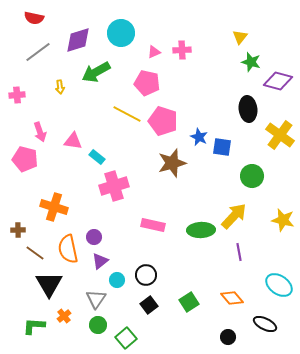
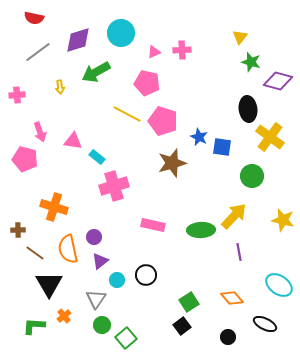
yellow cross at (280, 135): moved 10 px left, 2 px down
black square at (149, 305): moved 33 px right, 21 px down
green circle at (98, 325): moved 4 px right
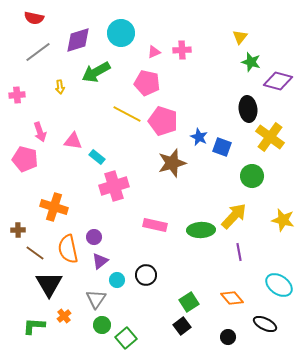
blue square at (222, 147): rotated 12 degrees clockwise
pink rectangle at (153, 225): moved 2 px right
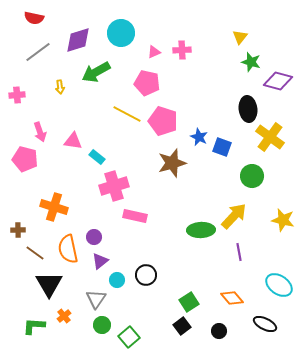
pink rectangle at (155, 225): moved 20 px left, 9 px up
black circle at (228, 337): moved 9 px left, 6 px up
green square at (126, 338): moved 3 px right, 1 px up
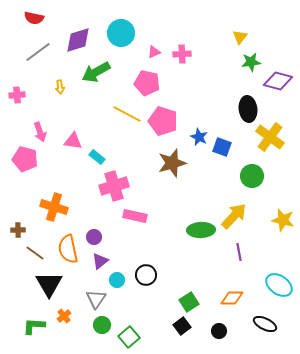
pink cross at (182, 50): moved 4 px down
green star at (251, 62): rotated 24 degrees counterclockwise
orange diamond at (232, 298): rotated 50 degrees counterclockwise
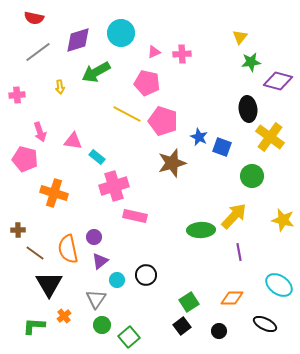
orange cross at (54, 207): moved 14 px up
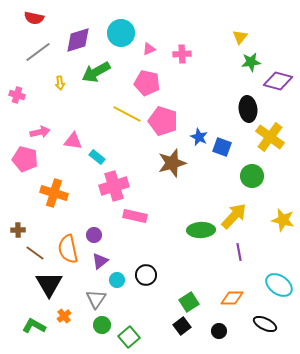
pink triangle at (154, 52): moved 5 px left, 3 px up
yellow arrow at (60, 87): moved 4 px up
pink cross at (17, 95): rotated 21 degrees clockwise
pink arrow at (40, 132): rotated 84 degrees counterclockwise
purple circle at (94, 237): moved 2 px up
green L-shape at (34, 326): rotated 25 degrees clockwise
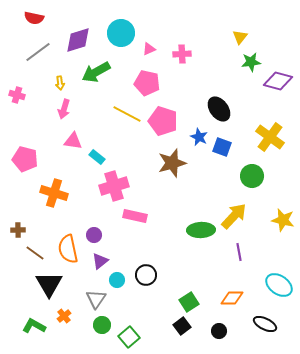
black ellipse at (248, 109): moved 29 px left; rotated 30 degrees counterclockwise
pink arrow at (40, 132): moved 24 px right, 23 px up; rotated 120 degrees clockwise
